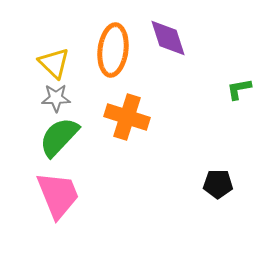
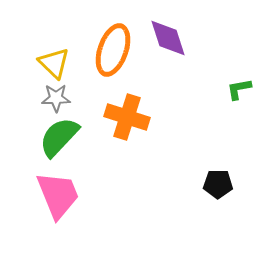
orange ellipse: rotated 12 degrees clockwise
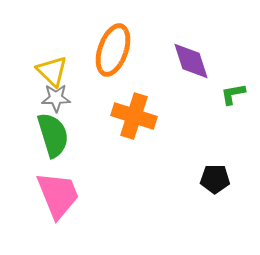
purple diamond: moved 23 px right, 23 px down
yellow triangle: moved 2 px left, 8 px down
green L-shape: moved 6 px left, 5 px down
orange cross: moved 7 px right, 1 px up
green semicircle: moved 6 px left, 2 px up; rotated 120 degrees clockwise
black pentagon: moved 3 px left, 5 px up
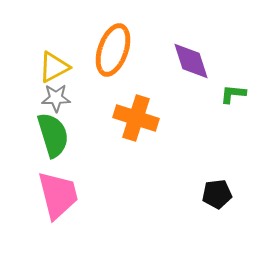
yellow triangle: moved 2 px right, 4 px up; rotated 48 degrees clockwise
green L-shape: rotated 16 degrees clockwise
orange cross: moved 2 px right, 2 px down
black pentagon: moved 2 px right, 15 px down; rotated 8 degrees counterclockwise
pink trapezoid: rotated 8 degrees clockwise
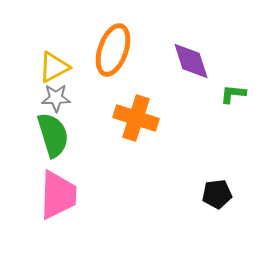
pink trapezoid: rotated 16 degrees clockwise
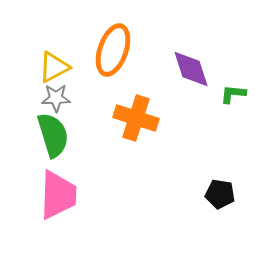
purple diamond: moved 8 px down
black pentagon: moved 3 px right; rotated 16 degrees clockwise
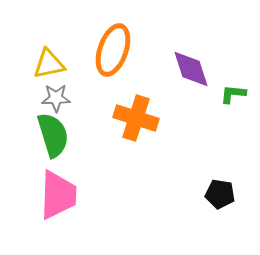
yellow triangle: moved 5 px left, 3 px up; rotated 16 degrees clockwise
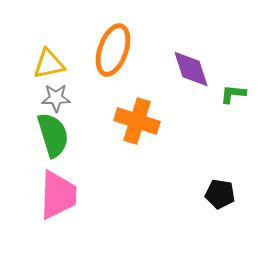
orange cross: moved 1 px right, 3 px down
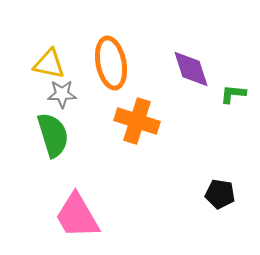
orange ellipse: moved 2 px left, 13 px down; rotated 30 degrees counterclockwise
yellow triangle: rotated 24 degrees clockwise
gray star: moved 6 px right, 4 px up
pink trapezoid: moved 19 px right, 21 px down; rotated 148 degrees clockwise
